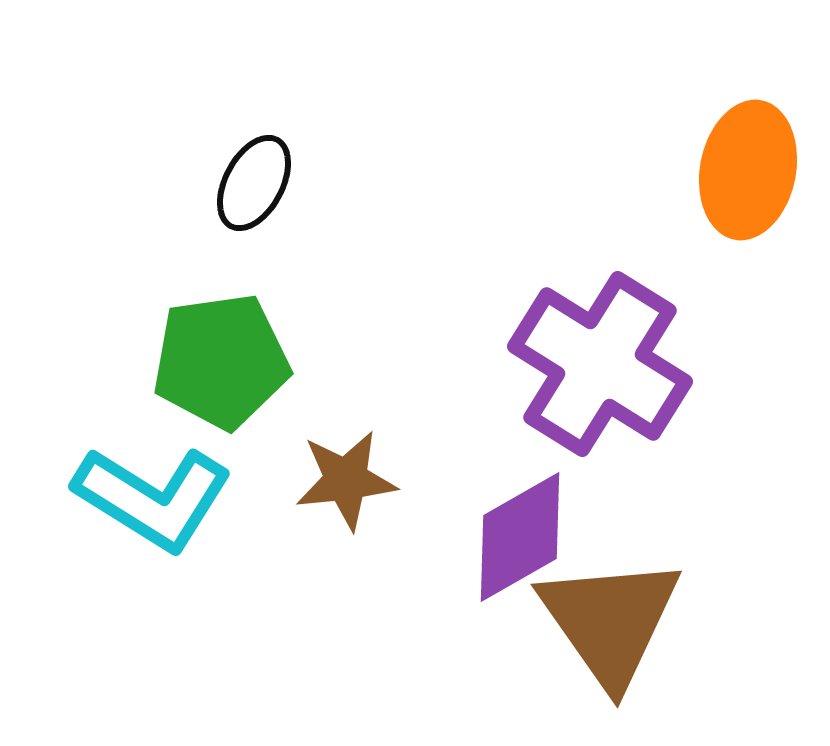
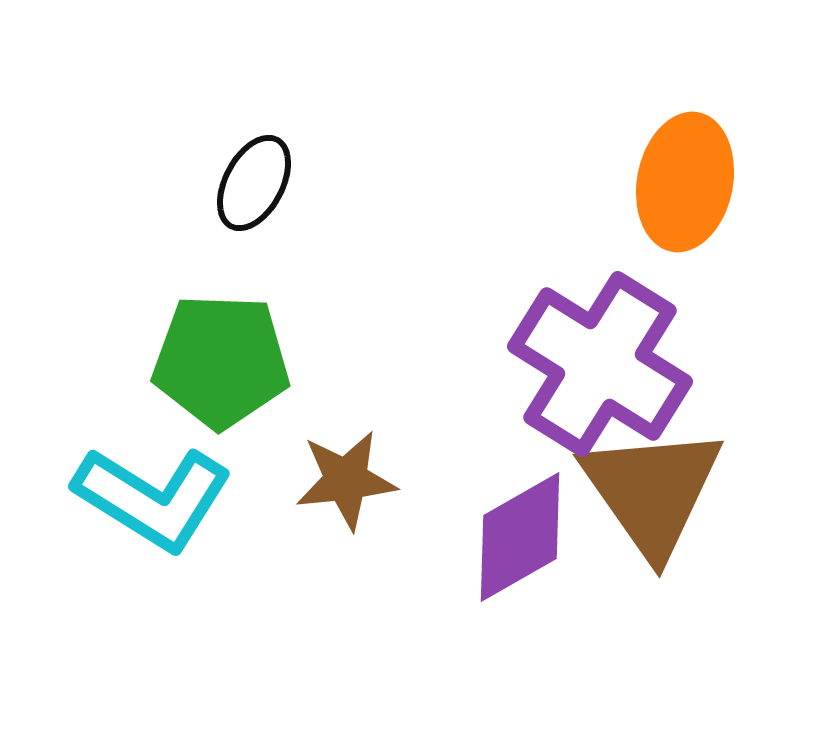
orange ellipse: moved 63 px left, 12 px down
green pentagon: rotated 10 degrees clockwise
brown triangle: moved 42 px right, 130 px up
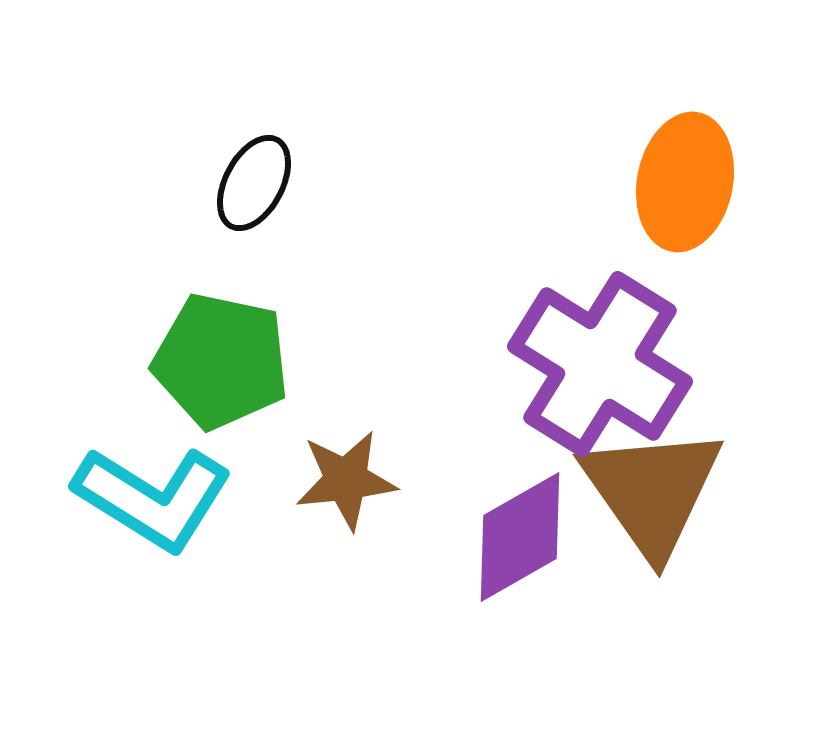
green pentagon: rotated 10 degrees clockwise
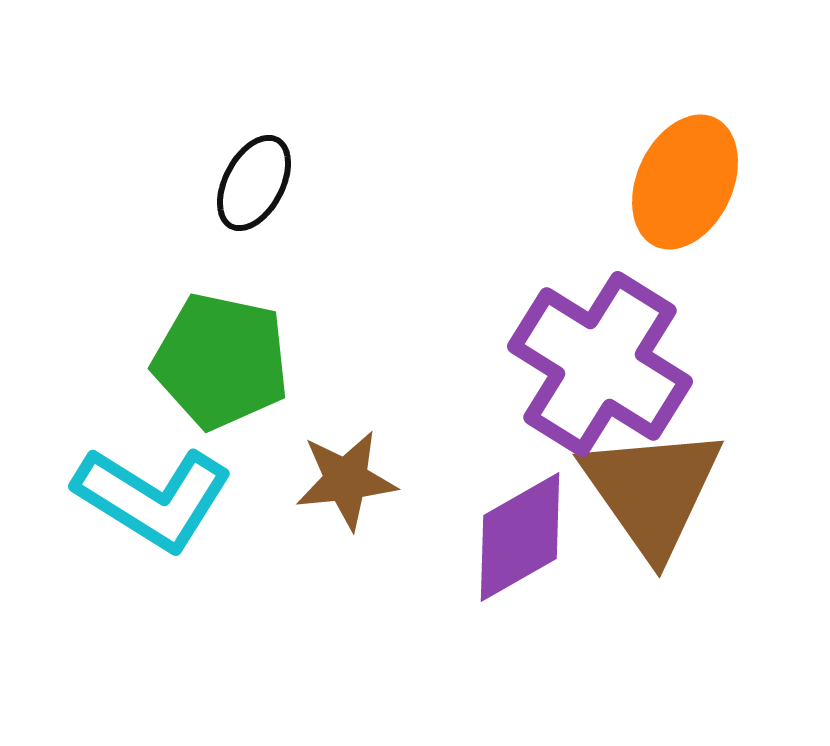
orange ellipse: rotated 14 degrees clockwise
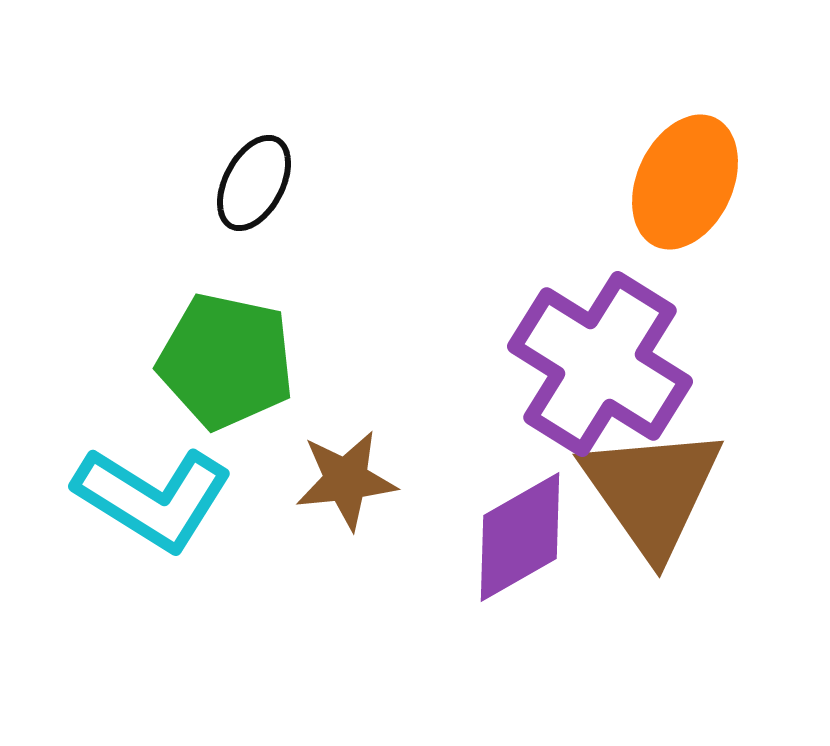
green pentagon: moved 5 px right
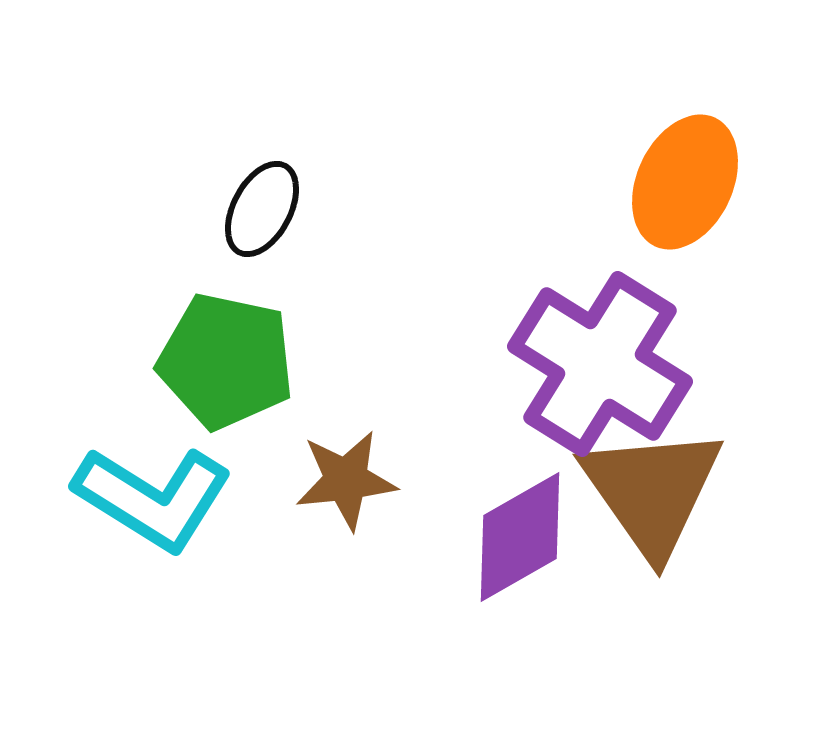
black ellipse: moved 8 px right, 26 px down
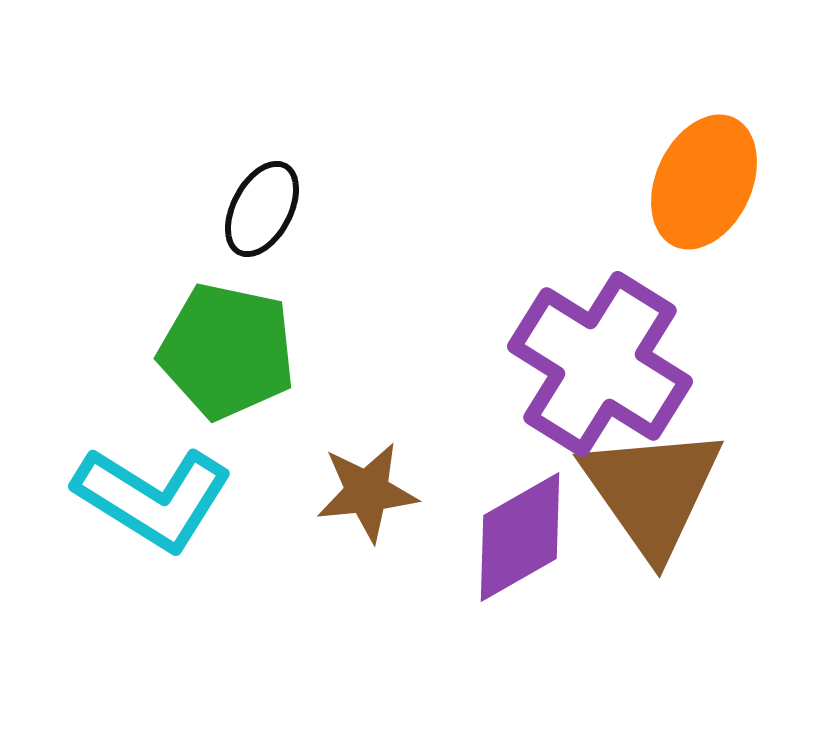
orange ellipse: moved 19 px right
green pentagon: moved 1 px right, 10 px up
brown star: moved 21 px right, 12 px down
